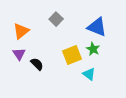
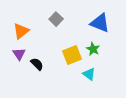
blue triangle: moved 3 px right, 4 px up
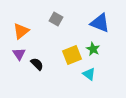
gray square: rotated 16 degrees counterclockwise
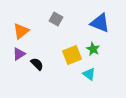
purple triangle: rotated 32 degrees clockwise
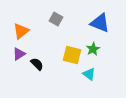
green star: rotated 16 degrees clockwise
yellow square: rotated 36 degrees clockwise
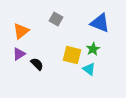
cyan triangle: moved 5 px up
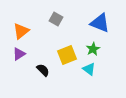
yellow square: moved 5 px left; rotated 36 degrees counterclockwise
black semicircle: moved 6 px right, 6 px down
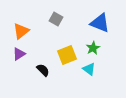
green star: moved 1 px up
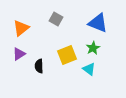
blue triangle: moved 2 px left
orange triangle: moved 3 px up
black semicircle: moved 4 px left, 4 px up; rotated 136 degrees counterclockwise
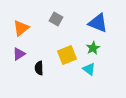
black semicircle: moved 2 px down
